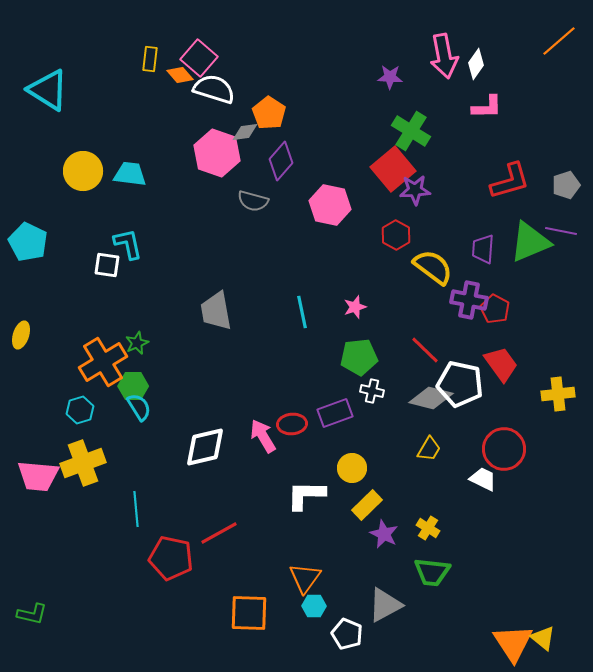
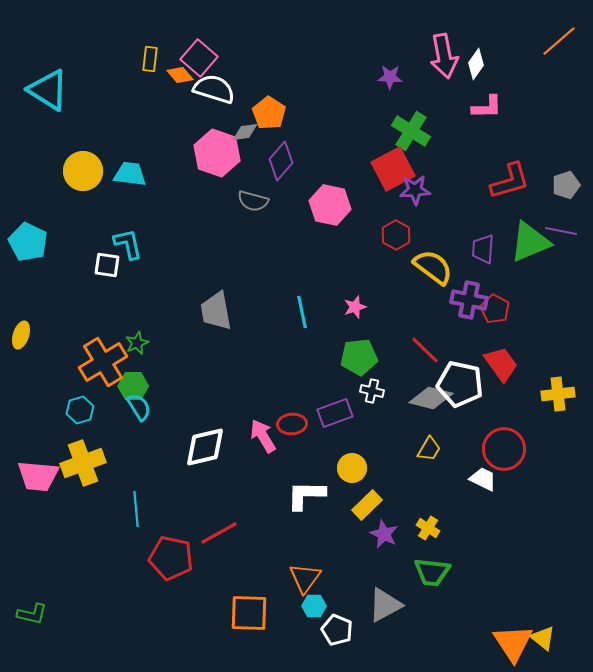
red square at (393, 169): rotated 12 degrees clockwise
white pentagon at (347, 634): moved 10 px left, 4 px up
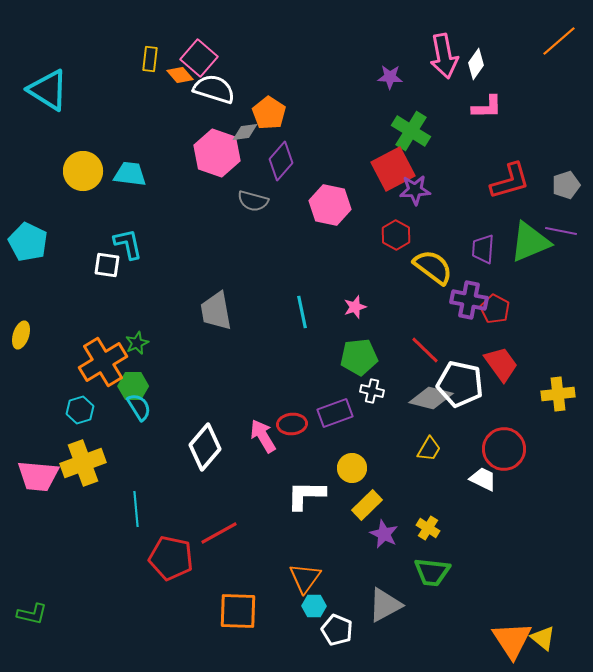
white diamond at (205, 447): rotated 36 degrees counterclockwise
orange square at (249, 613): moved 11 px left, 2 px up
orange triangle at (513, 643): moved 1 px left, 3 px up
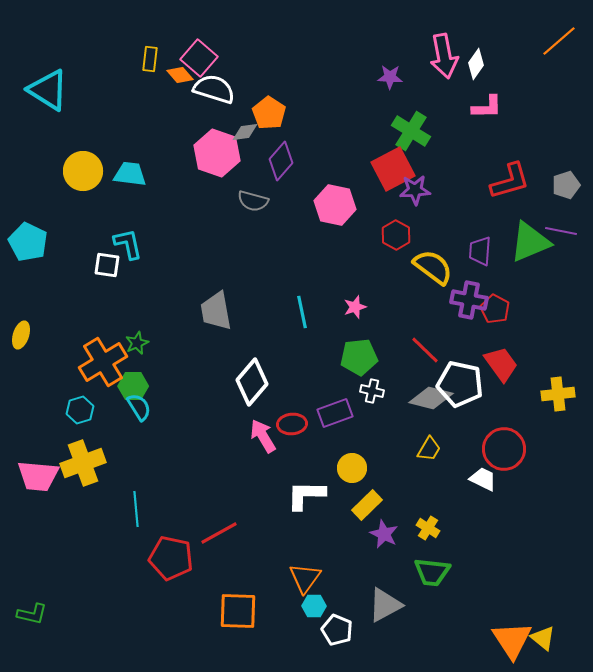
pink hexagon at (330, 205): moved 5 px right
purple trapezoid at (483, 249): moved 3 px left, 2 px down
white diamond at (205, 447): moved 47 px right, 65 px up
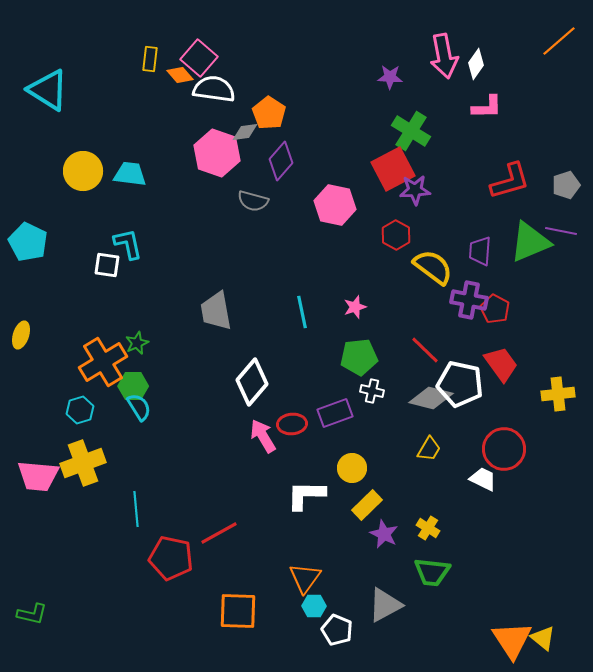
white semicircle at (214, 89): rotated 9 degrees counterclockwise
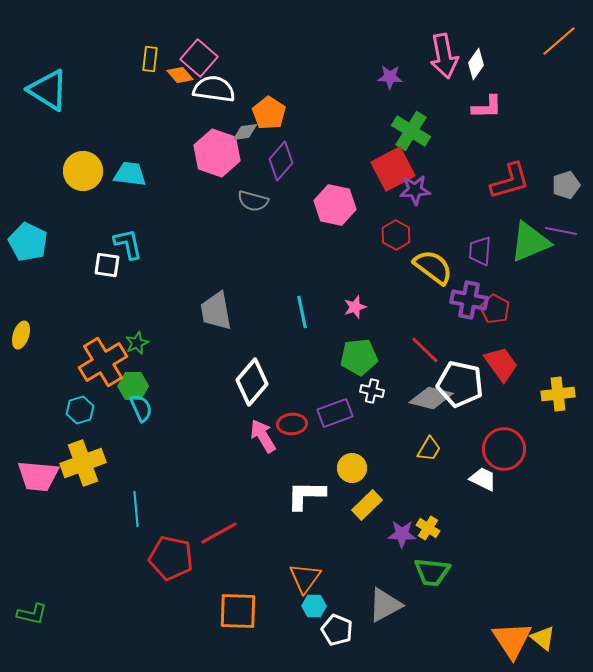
cyan semicircle at (139, 407): moved 2 px right, 1 px down; rotated 8 degrees clockwise
purple star at (384, 534): moved 18 px right; rotated 24 degrees counterclockwise
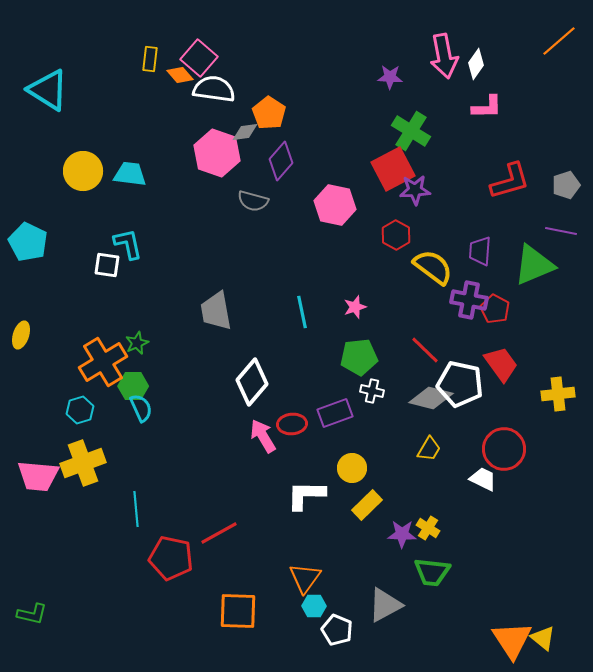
green triangle at (530, 242): moved 4 px right, 23 px down
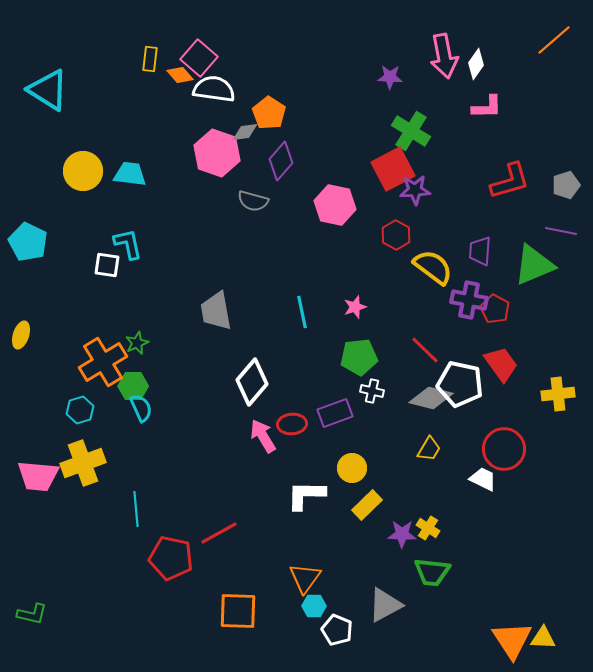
orange line at (559, 41): moved 5 px left, 1 px up
yellow triangle at (543, 638): rotated 36 degrees counterclockwise
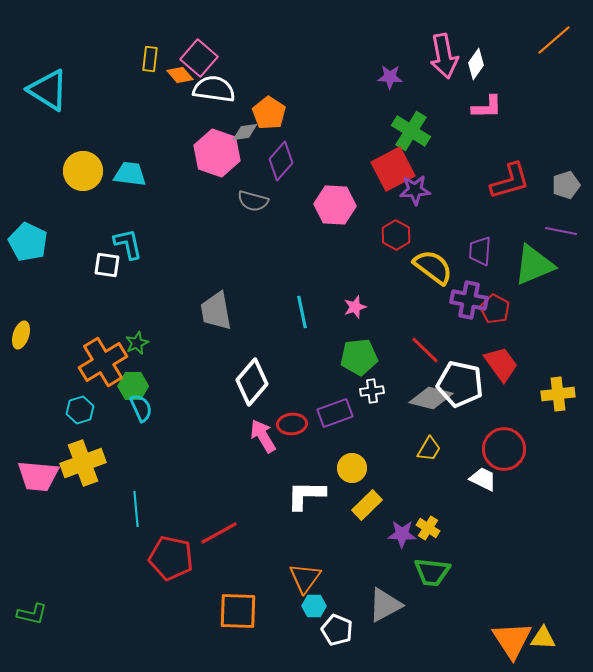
pink hexagon at (335, 205): rotated 9 degrees counterclockwise
white cross at (372, 391): rotated 20 degrees counterclockwise
